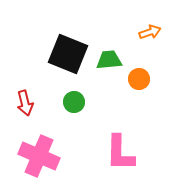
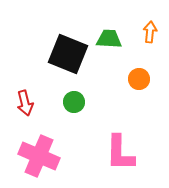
orange arrow: rotated 65 degrees counterclockwise
green trapezoid: moved 21 px up; rotated 8 degrees clockwise
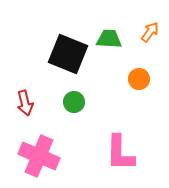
orange arrow: rotated 30 degrees clockwise
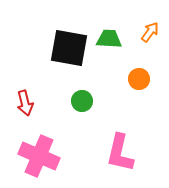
black square: moved 1 px right, 6 px up; rotated 12 degrees counterclockwise
green circle: moved 8 px right, 1 px up
pink L-shape: rotated 12 degrees clockwise
